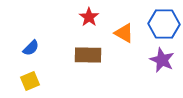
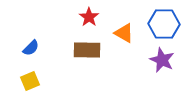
brown rectangle: moved 1 px left, 5 px up
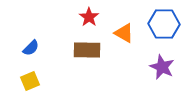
purple star: moved 7 px down
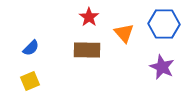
orange triangle: rotated 20 degrees clockwise
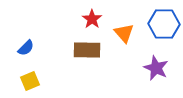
red star: moved 3 px right, 2 px down
blue semicircle: moved 5 px left
purple star: moved 6 px left, 1 px down
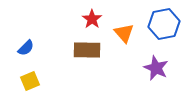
blue hexagon: rotated 12 degrees counterclockwise
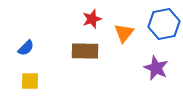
red star: rotated 18 degrees clockwise
orange triangle: rotated 20 degrees clockwise
brown rectangle: moved 2 px left, 1 px down
yellow square: rotated 24 degrees clockwise
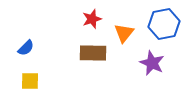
brown rectangle: moved 8 px right, 2 px down
purple star: moved 4 px left, 5 px up
